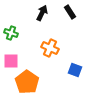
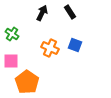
green cross: moved 1 px right, 1 px down; rotated 16 degrees clockwise
blue square: moved 25 px up
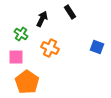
black arrow: moved 6 px down
green cross: moved 9 px right
blue square: moved 22 px right, 2 px down
pink square: moved 5 px right, 4 px up
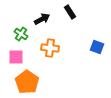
black arrow: rotated 35 degrees clockwise
orange cross: rotated 18 degrees counterclockwise
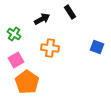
green cross: moved 7 px left
pink square: moved 3 px down; rotated 28 degrees counterclockwise
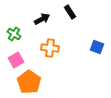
orange pentagon: moved 2 px right
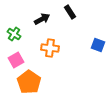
blue square: moved 1 px right, 2 px up
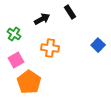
blue square: rotated 24 degrees clockwise
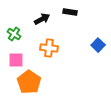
black rectangle: rotated 48 degrees counterclockwise
orange cross: moved 1 px left
pink square: rotated 28 degrees clockwise
